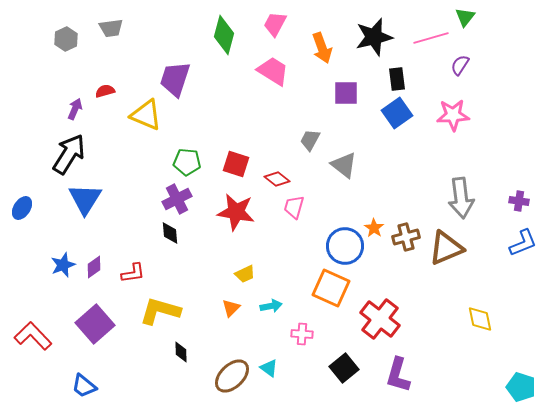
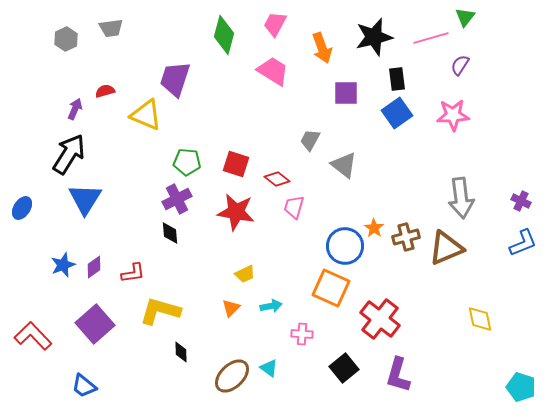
purple cross at (519, 201): moved 2 px right; rotated 18 degrees clockwise
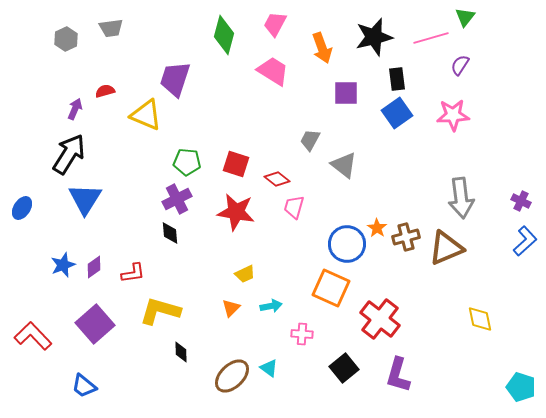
orange star at (374, 228): moved 3 px right
blue L-shape at (523, 243): moved 2 px right, 2 px up; rotated 20 degrees counterclockwise
blue circle at (345, 246): moved 2 px right, 2 px up
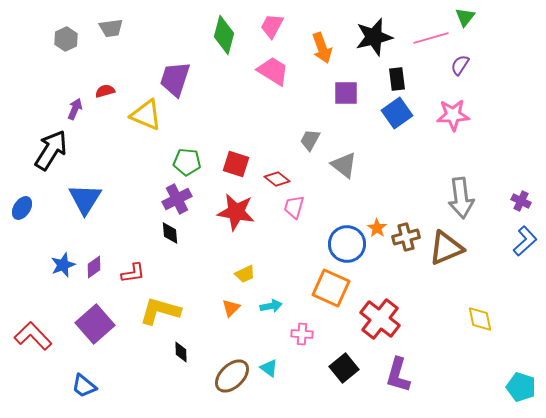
pink trapezoid at (275, 24): moved 3 px left, 2 px down
black arrow at (69, 154): moved 18 px left, 4 px up
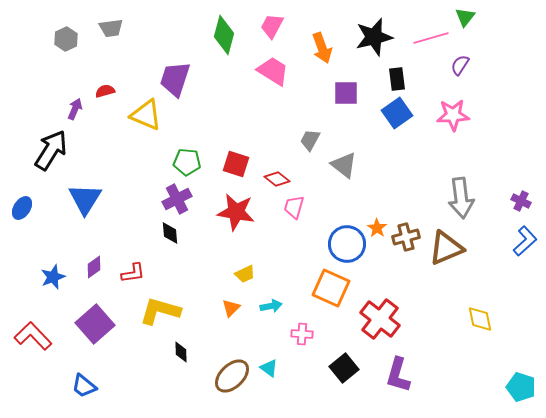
blue star at (63, 265): moved 10 px left, 12 px down
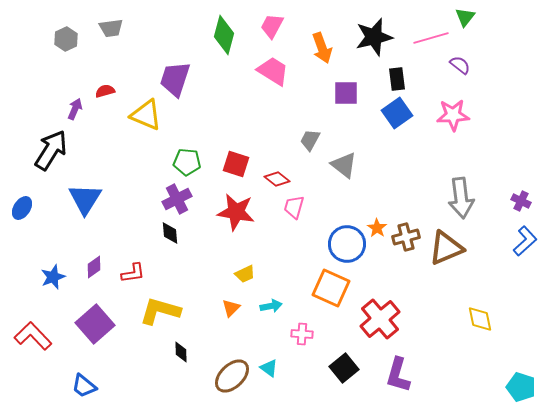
purple semicircle at (460, 65): rotated 95 degrees clockwise
red cross at (380, 319): rotated 12 degrees clockwise
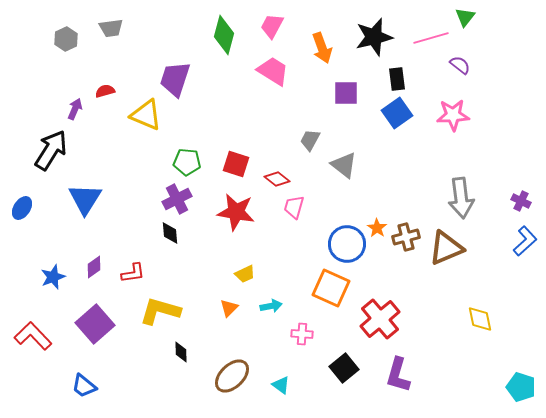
orange triangle at (231, 308): moved 2 px left
cyan triangle at (269, 368): moved 12 px right, 17 px down
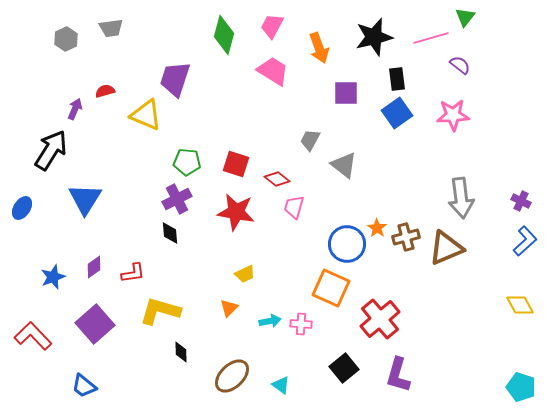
orange arrow at (322, 48): moved 3 px left
cyan arrow at (271, 306): moved 1 px left, 15 px down
yellow diamond at (480, 319): moved 40 px right, 14 px up; rotated 16 degrees counterclockwise
pink cross at (302, 334): moved 1 px left, 10 px up
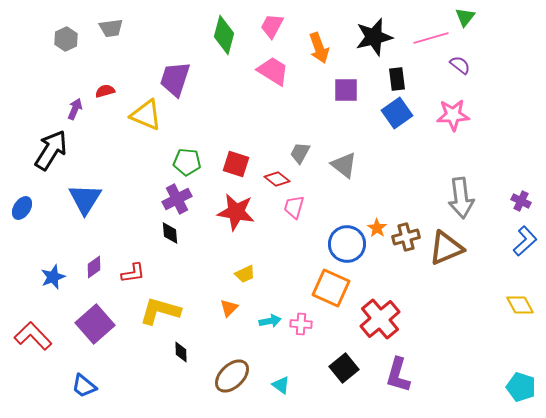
purple square at (346, 93): moved 3 px up
gray trapezoid at (310, 140): moved 10 px left, 13 px down
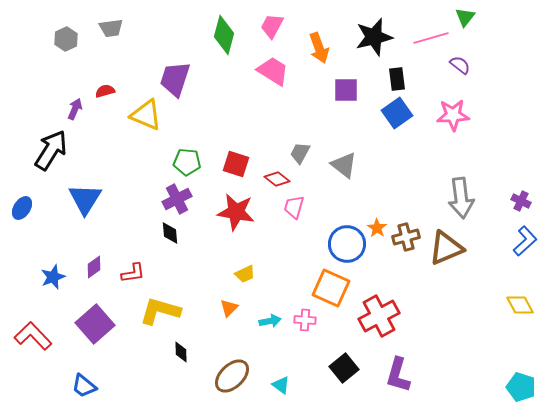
red cross at (380, 319): moved 1 px left, 3 px up; rotated 12 degrees clockwise
pink cross at (301, 324): moved 4 px right, 4 px up
